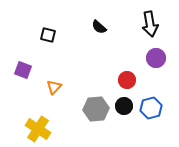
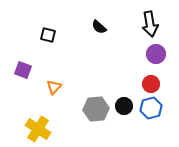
purple circle: moved 4 px up
red circle: moved 24 px right, 4 px down
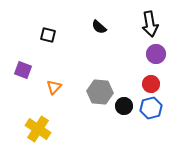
gray hexagon: moved 4 px right, 17 px up; rotated 10 degrees clockwise
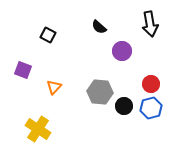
black square: rotated 14 degrees clockwise
purple circle: moved 34 px left, 3 px up
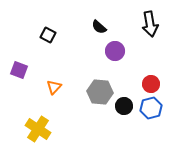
purple circle: moved 7 px left
purple square: moved 4 px left
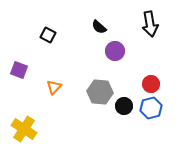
yellow cross: moved 14 px left
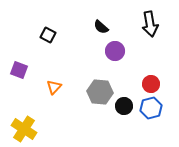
black semicircle: moved 2 px right
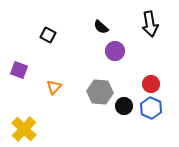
blue hexagon: rotated 20 degrees counterclockwise
yellow cross: rotated 10 degrees clockwise
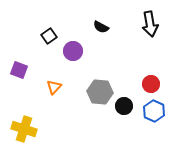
black semicircle: rotated 14 degrees counterclockwise
black square: moved 1 px right, 1 px down; rotated 28 degrees clockwise
purple circle: moved 42 px left
blue hexagon: moved 3 px right, 3 px down
yellow cross: rotated 25 degrees counterclockwise
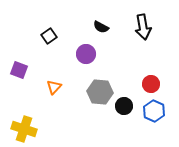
black arrow: moved 7 px left, 3 px down
purple circle: moved 13 px right, 3 px down
